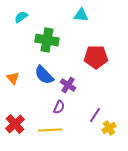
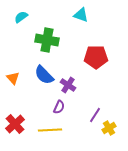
cyan triangle: rotated 14 degrees clockwise
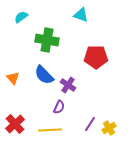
purple line: moved 5 px left, 9 px down
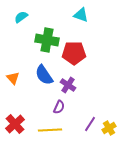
red pentagon: moved 22 px left, 4 px up
blue semicircle: rotated 10 degrees clockwise
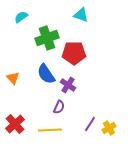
green cross: moved 2 px up; rotated 30 degrees counterclockwise
blue semicircle: moved 2 px right, 1 px up
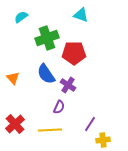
yellow cross: moved 6 px left, 12 px down; rotated 24 degrees clockwise
